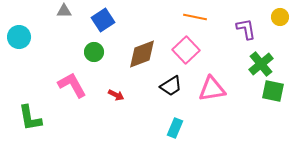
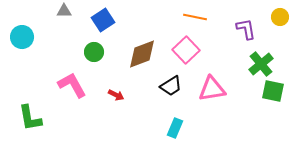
cyan circle: moved 3 px right
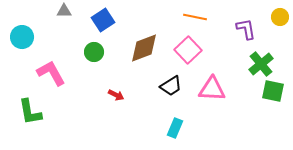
pink square: moved 2 px right
brown diamond: moved 2 px right, 6 px up
pink L-shape: moved 21 px left, 12 px up
pink triangle: rotated 12 degrees clockwise
green L-shape: moved 6 px up
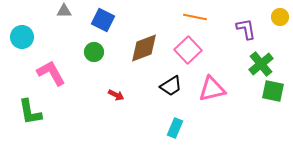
blue square: rotated 30 degrees counterclockwise
pink triangle: rotated 16 degrees counterclockwise
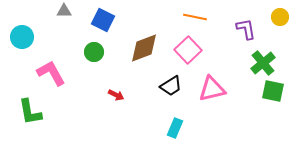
green cross: moved 2 px right, 1 px up
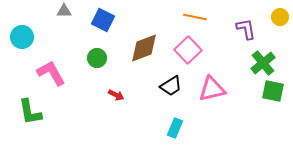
green circle: moved 3 px right, 6 px down
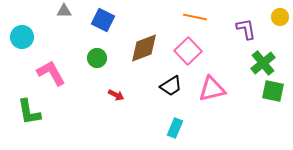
pink square: moved 1 px down
green L-shape: moved 1 px left
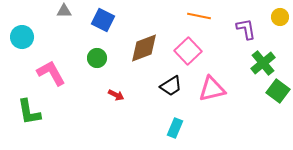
orange line: moved 4 px right, 1 px up
green square: moved 5 px right; rotated 25 degrees clockwise
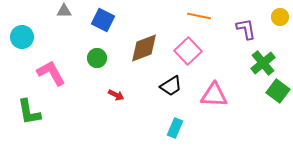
pink triangle: moved 2 px right, 6 px down; rotated 16 degrees clockwise
